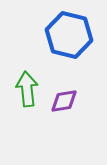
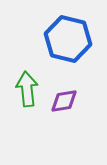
blue hexagon: moved 1 px left, 4 px down
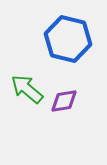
green arrow: rotated 44 degrees counterclockwise
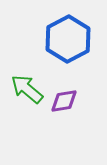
blue hexagon: rotated 18 degrees clockwise
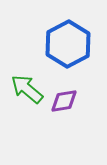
blue hexagon: moved 5 px down
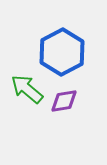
blue hexagon: moved 6 px left, 8 px down
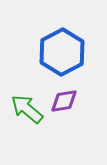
green arrow: moved 20 px down
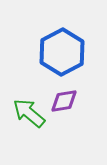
green arrow: moved 2 px right, 4 px down
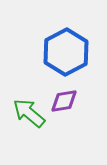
blue hexagon: moved 4 px right
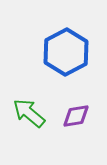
purple diamond: moved 12 px right, 15 px down
